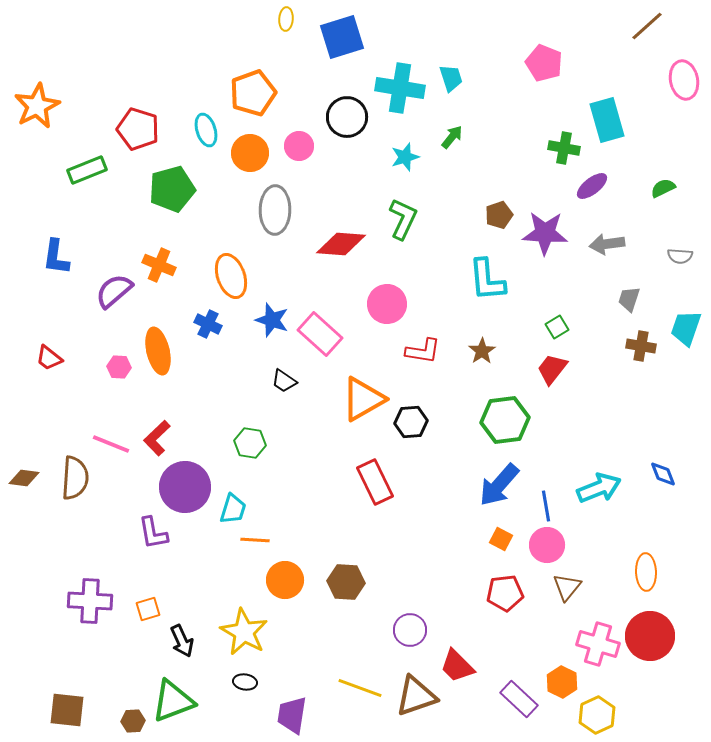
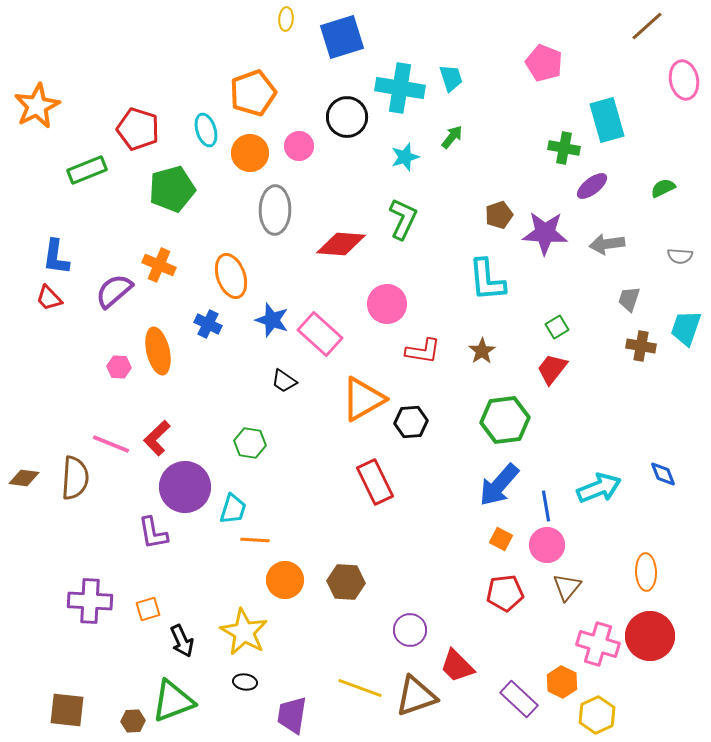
red trapezoid at (49, 358): moved 60 px up; rotated 8 degrees clockwise
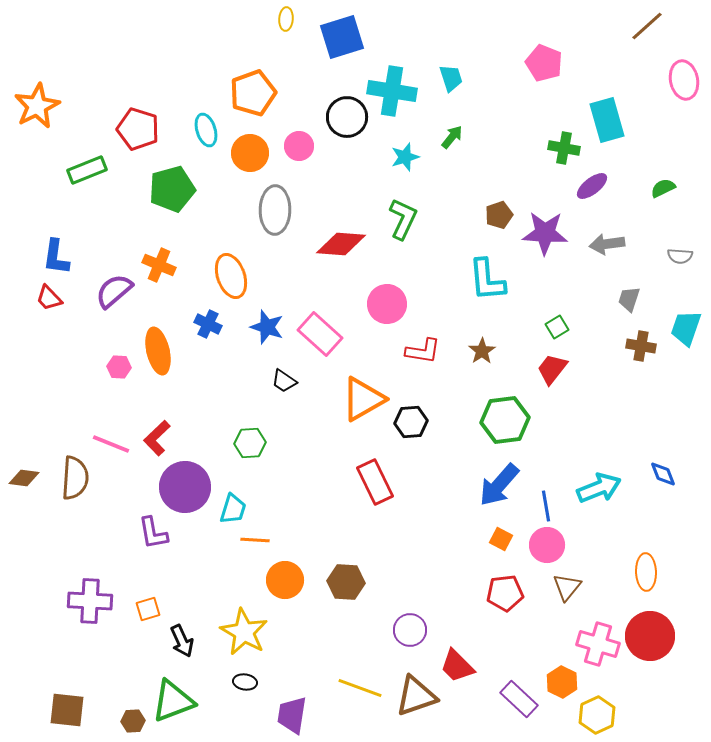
cyan cross at (400, 88): moved 8 px left, 3 px down
blue star at (272, 320): moved 5 px left, 7 px down
green hexagon at (250, 443): rotated 12 degrees counterclockwise
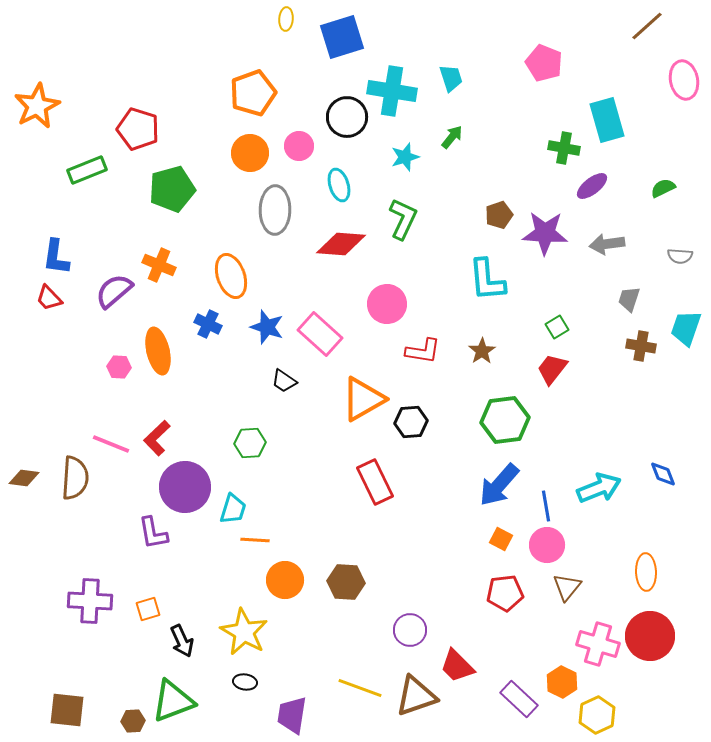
cyan ellipse at (206, 130): moved 133 px right, 55 px down
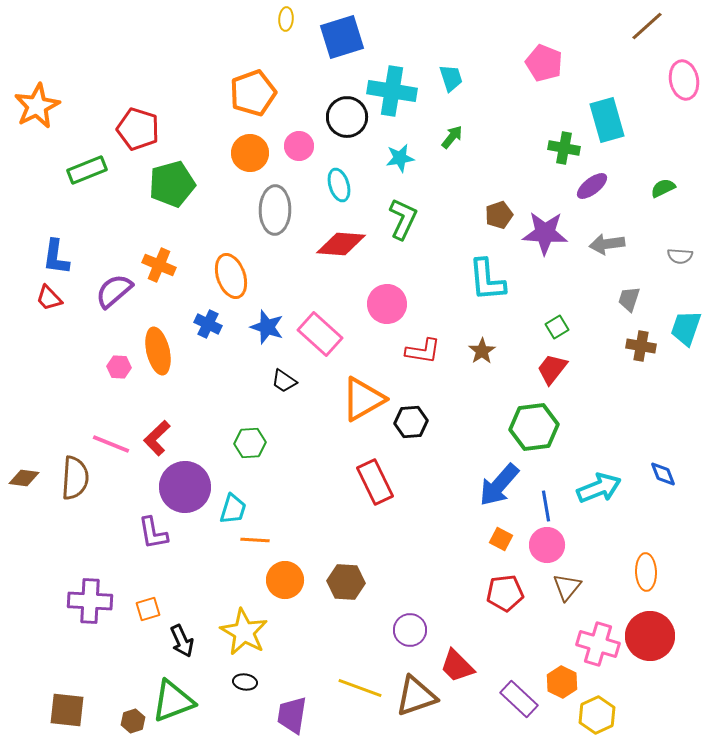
cyan star at (405, 157): moved 5 px left, 1 px down; rotated 8 degrees clockwise
green pentagon at (172, 189): moved 5 px up
green hexagon at (505, 420): moved 29 px right, 7 px down
brown hexagon at (133, 721): rotated 15 degrees counterclockwise
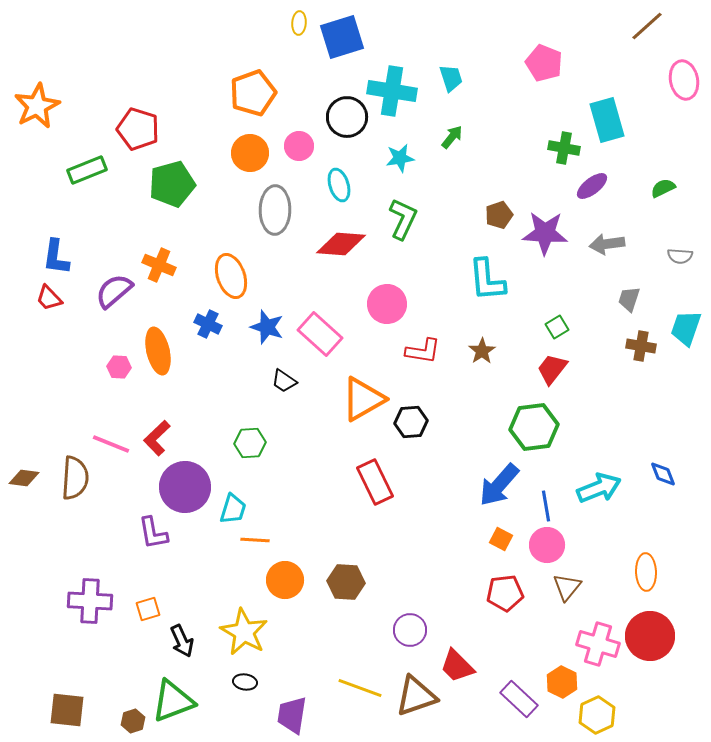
yellow ellipse at (286, 19): moved 13 px right, 4 px down
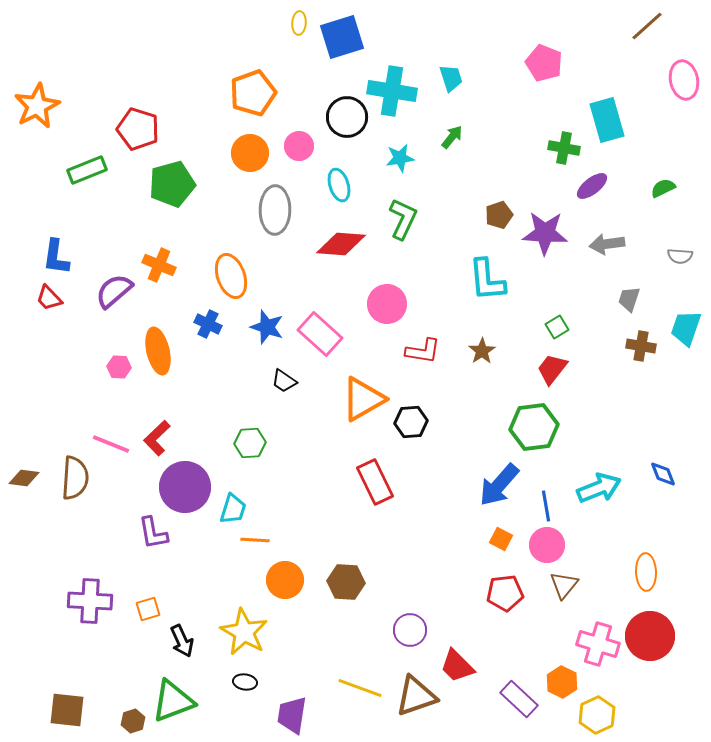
brown triangle at (567, 587): moved 3 px left, 2 px up
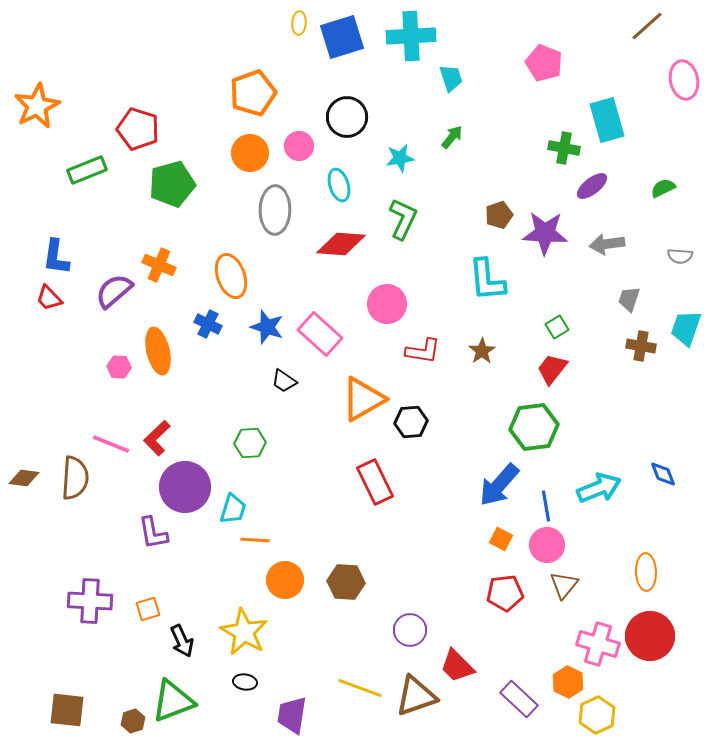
cyan cross at (392, 91): moved 19 px right, 55 px up; rotated 12 degrees counterclockwise
orange hexagon at (562, 682): moved 6 px right
